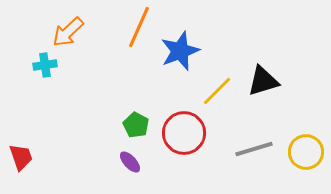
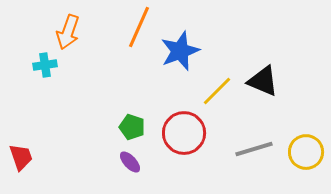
orange arrow: rotated 28 degrees counterclockwise
black triangle: rotated 40 degrees clockwise
green pentagon: moved 4 px left, 2 px down; rotated 10 degrees counterclockwise
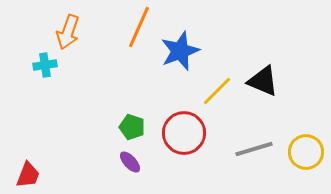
red trapezoid: moved 7 px right, 18 px down; rotated 40 degrees clockwise
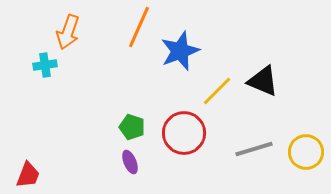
purple ellipse: rotated 20 degrees clockwise
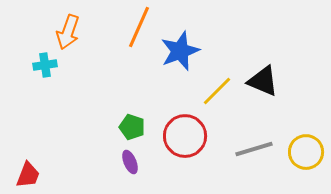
red circle: moved 1 px right, 3 px down
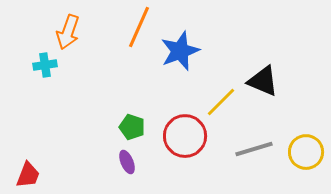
yellow line: moved 4 px right, 11 px down
purple ellipse: moved 3 px left
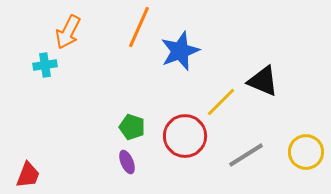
orange arrow: rotated 8 degrees clockwise
gray line: moved 8 px left, 6 px down; rotated 15 degrees counterclockwise
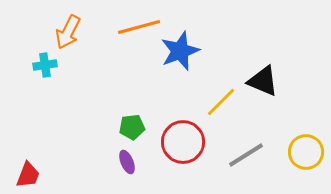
orange line: rotated 51 degrees clockwise
green pentagon: rotated 25 degrees counterclockwise
red circle: moved 2 px left, 6 px down
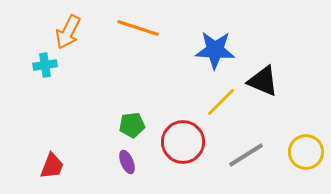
orange line: moved 1 px left, 1 px down; rotated 33 degrees clockwise
blue star: moved 35 px right, 1 px up; rotated 24 degrees clockwise
green pentagon: moved 2 px up
red trapezoid: moved 24 px right, 9 px up
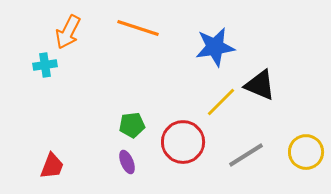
blue star: moved 3 px up; rotated 12 degrees counterclockwise
black triangle: moved 3 px left, 4 px down
